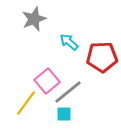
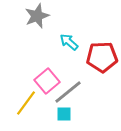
gray star: moved 3 px right, 3 px up
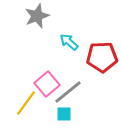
pink square: moved 3 px down
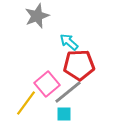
red pentagon: moved 23 px left, 8 px down
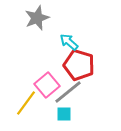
gray star: moved 2 px down
red pentagon: rotated 20 degrees clockwise
pink square: moved 1 px down
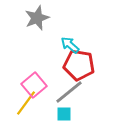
cyan arrow: moved 1 px right, 3 px down
red pentagon: rotated 8 degrees counterclockwise
pink square: moved 13 px left
gray line: moved 1 px right
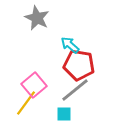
gray star: rotated 25 degrees counterclockwise
gray line: moved 6 px right, 2 px up
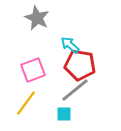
red pentagon: moved 1 px right
pink square: moved 1 px left, 15 px up; rotated 20 degrees clockwise
